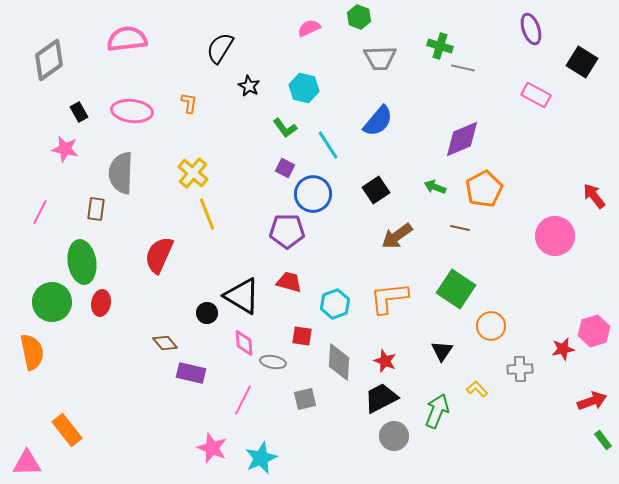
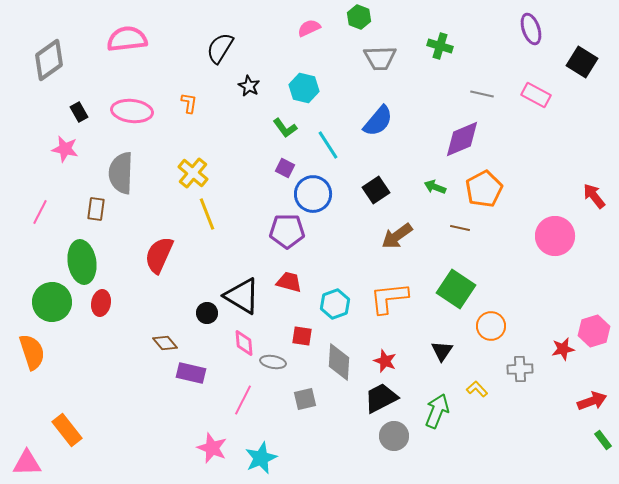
gray line at (463, 68): moved 19 px right, 26 px down
orange semicircle at (32, 352): rotated 6 degrees counterclockwise
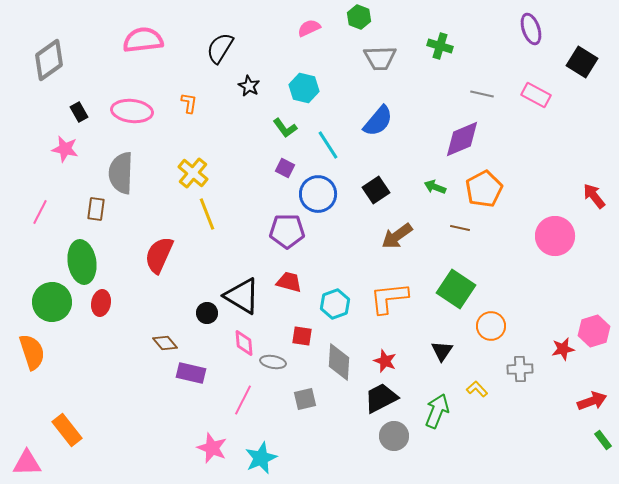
pink semicircle at (127, 39): moved 16 px right, 1 px down
blue circle at (313, 194): moved 5 px right
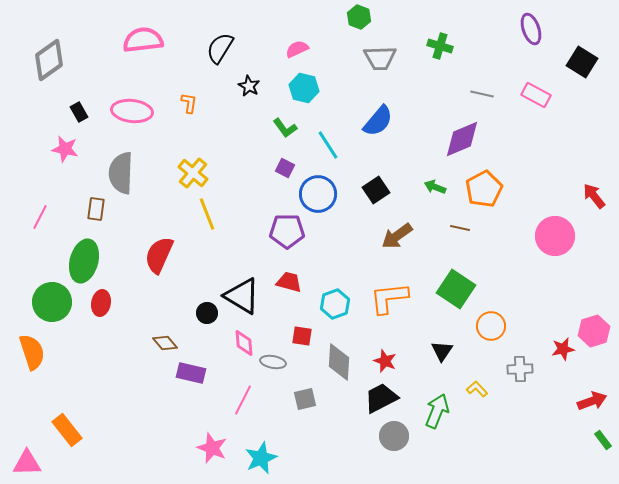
pink semicircle at (309, 28): moved 12 px left, 21 px down
pink line at (40, 212): moved 5 px down
green ellipse at (82, 262): moved 2 px right, 1 px up; rotated 24 degrees clockwise
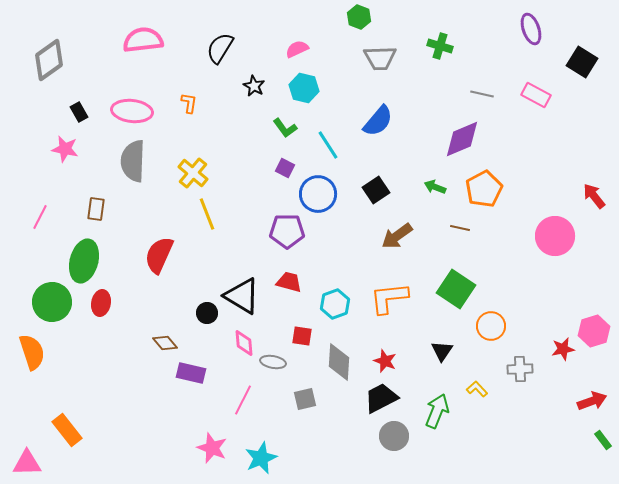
black star at (249, 86): moved 5 px right
gray semicircle at (121, 173): moved 12 px right, 12 px up
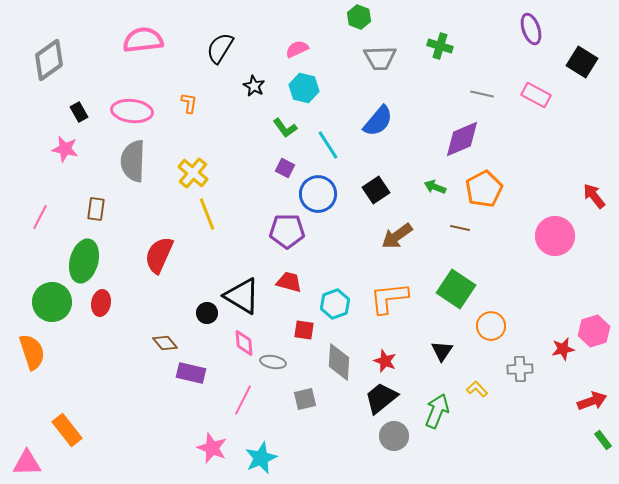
red square at (302, 336): moved 2 px right, 6 px up
black trapezoid at (381, 398): rotated 12 degrees counterclockwise
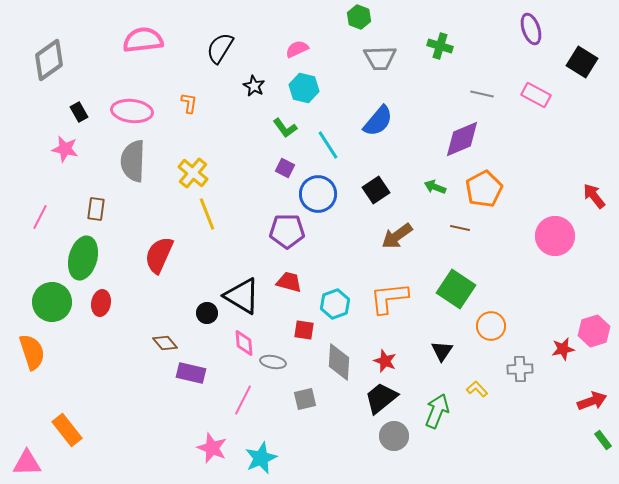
green ellipse at (84, 261): moved 1 px left, 3 px up
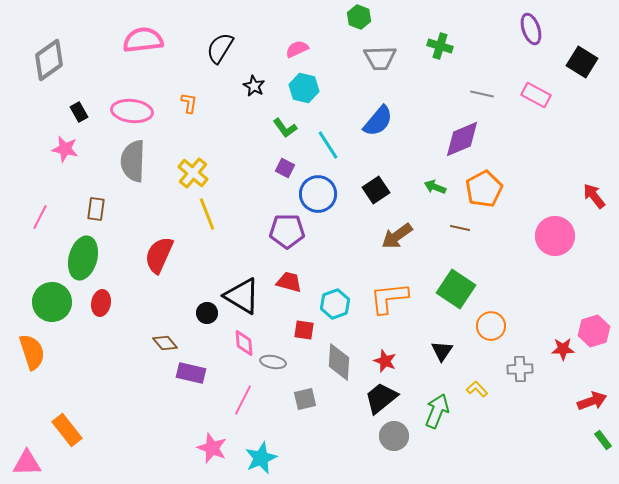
red star at (563, 349): rotated 10 degrees clockwise
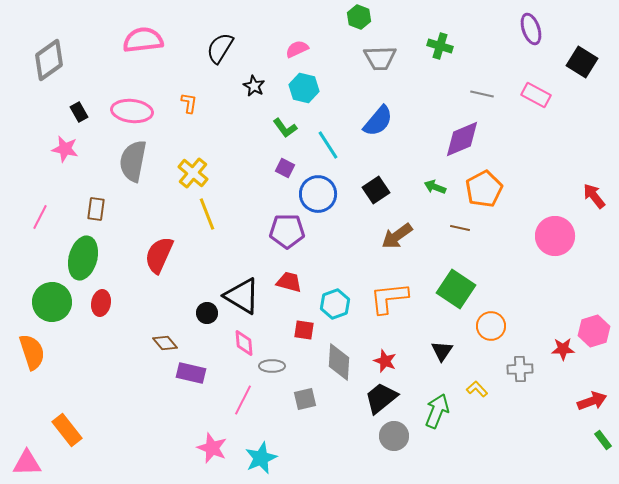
gray semicircle at (133, 161): rotated 9 degrees clockwise
gray ellipse at (273, 362): moved 1 px left, 4 px down; rotated 10 degrees counterclockwise
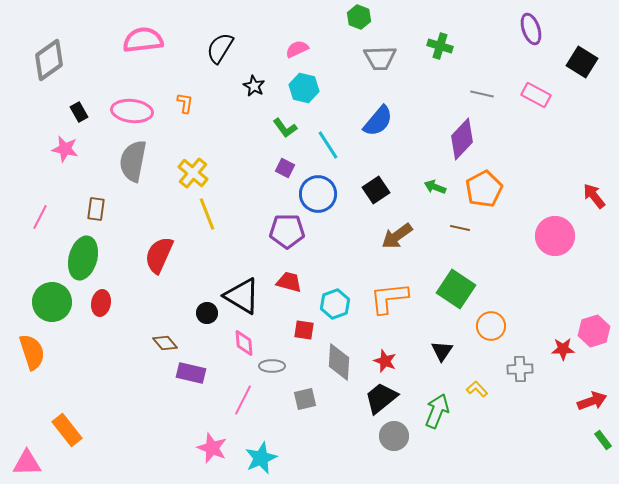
orange L-shape at (189, 103): moved 4 px left
purple diamond at (462, 139): rotated 24 degrees counterclockwise
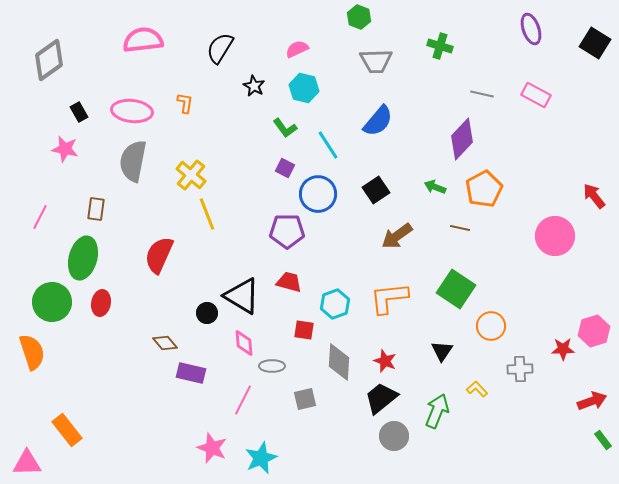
gray trapezoid at (380, 58): moved 4 px left, 3 px down
black square at (582, 62): moved 13 px right, 19 px up
yellow cross at (193, 173): moved 2 px left, 2 px down
